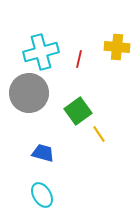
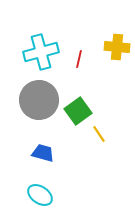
gray circle: moved 10 px right, 7 px down
cyan ellipse: moved 2 px left; rotated 25 degrees counterclockwise
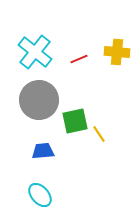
yellow cross: moved 5 px down
cyan cross: moved 6 px left; rotated 36 degrees counterclockwise
red line: rotated 54 degrees clockwise
green square: moved 3 px left, 10 px down; rotated 24 degrees clockwise
blue trapezoid: moved 2 px up; rotated 20 degrees counterclockwise
cyan ellipse: rotated 15 degrees clockwise
